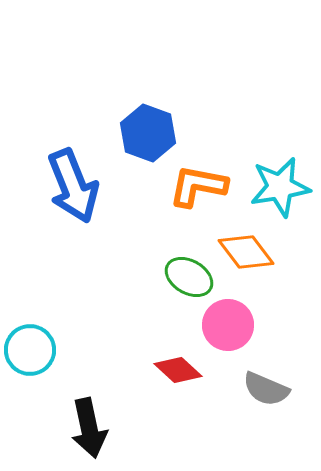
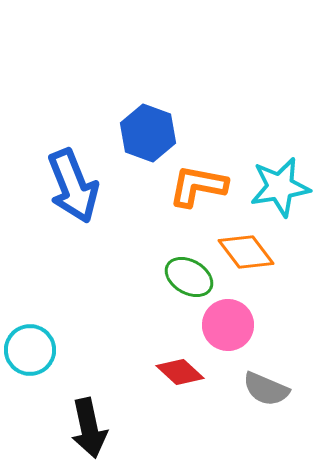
red diamond: moved 2 px right, 2 px down
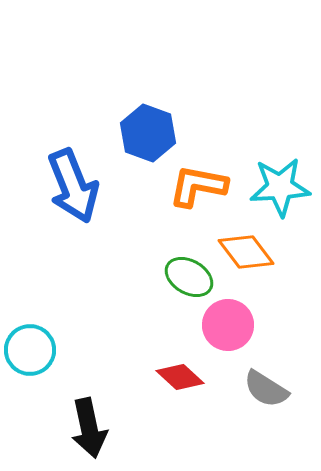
cyan star: rotated 6 degrees clockwise
red diamond: moved 5 px down
gray semicircle: rotated 9 degrees clockwise
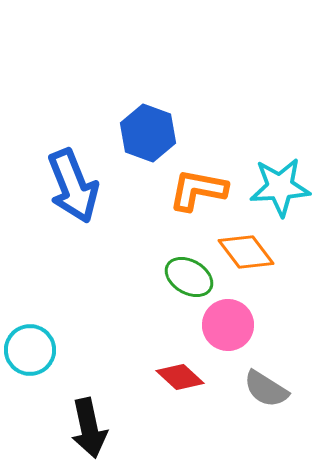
orange L-shape: moved 4 px down
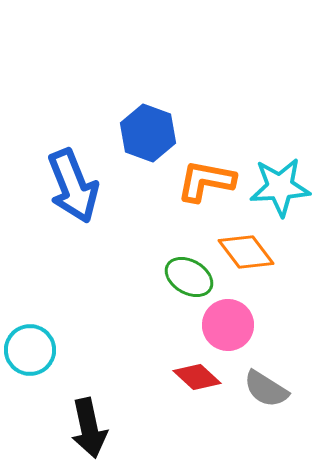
orange L-shape: moved 8 px right, 9 px up
red diamond: moved 17 px right
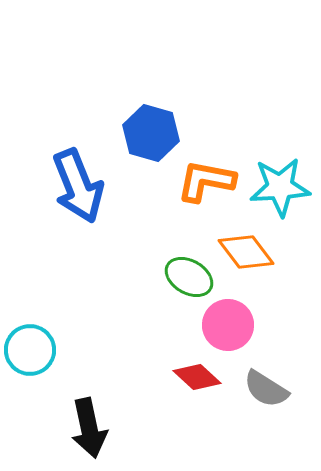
blue hexagon: moved 3 px right; rotated 4 degrees counterclockwise
blue arrow: moved 5 px right
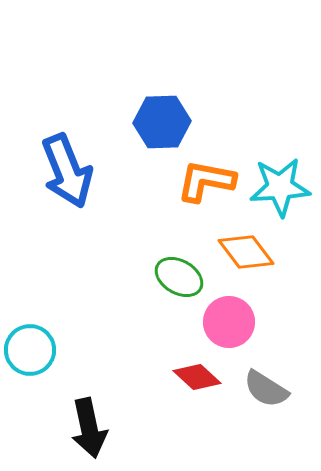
blue hexagon: moved 11 px right, 11 px up; rotated 18 degrees counterclockwise
blue arrow: moved 11 px left, 15 px up
green ellipse: moved 10 px left
pink circle: moved 1 px right, 3 px up
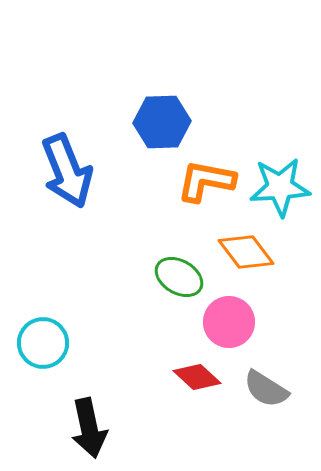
cyan circle: moved 13 px right, 7 px up
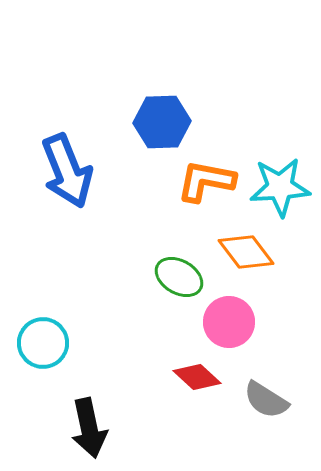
gray semicircle: moved 11 px down
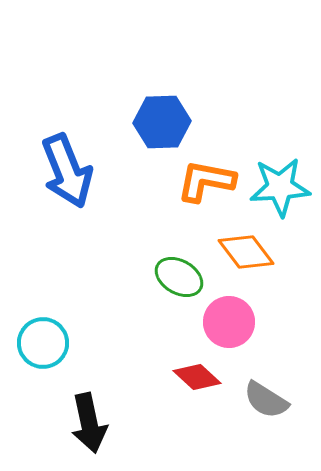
black arrow: moved 5 px up
